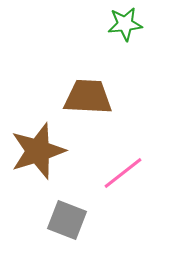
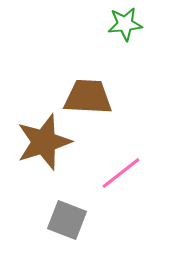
brown star: moved 6 px right, 9 px up
pink line: moved 2 px left
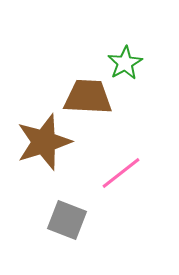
green star: moved 39 px down; rotated 24 degrees counterclockwise
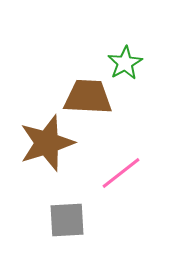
brown star: moved 3 px right, 1 px down
gray square: rotated 24 degrees counterclockwise
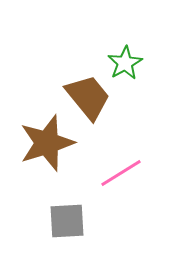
brown trapezoid: rotated 48 degrees clockwise
pink line: rotated 6 degrees clockwise
gray square: moved 1 px down
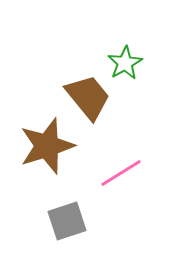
brown star: moved 3 px down
gray square: rotated 15 degrees counterclockwise
